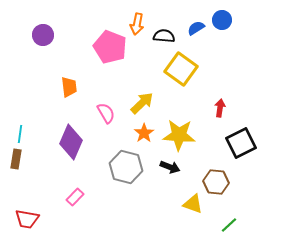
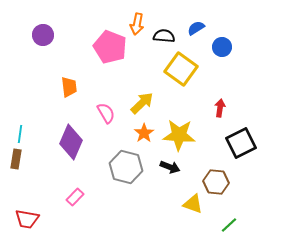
blue circle: moved 27 px down
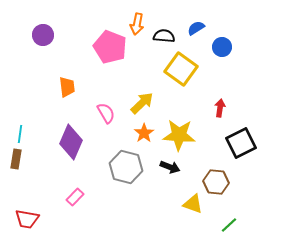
orange trapezoid: moved 2 px left
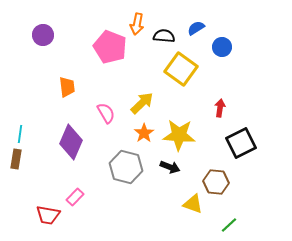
red trapezoid: moved 21 px right, 4 px up
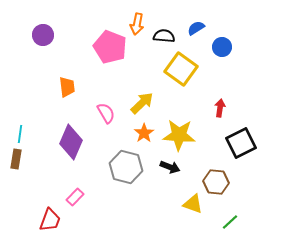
red trapezoid: moved 2 px right, 5 px down; rotated 80 degrees counterclockwise
green line: moved 1 px right, 3 px up
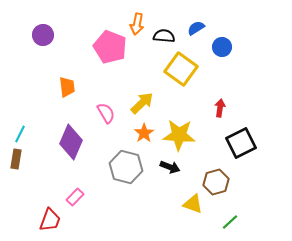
cyan line: rotated 18 degrees clockwise
brown hexagon: rotated 20 degrees counterclockwise
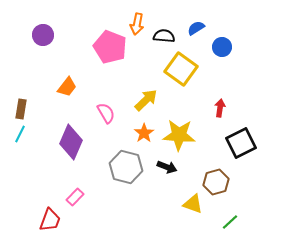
orange trapezoid: rotated 45 degrees clockwise
yellow arrow: moved 4 px right, 3 px up
brown rectangle: moved 5 px right, 50 px up
black arrow: moved 3 px left
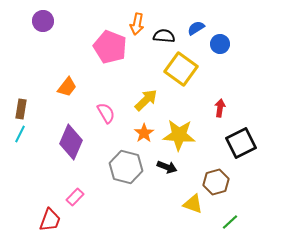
purple circle: moved 14 px up
blue circle: moved 2 px left, 3 px up
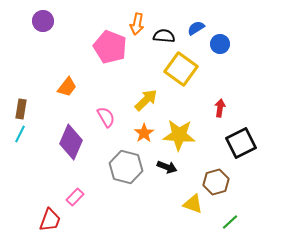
pink semicircle: moved 4 px down
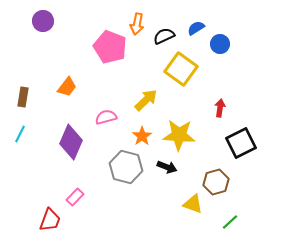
black semicircle: rotated 30 degrees counterclockwise
brown rectangle: moved 2 px right, 12 px up
pink semicircle: rotated 75 degrees counterclockwise
orange star: moved 2 px left, 3 px down
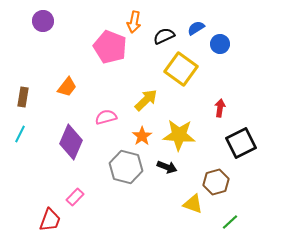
orange arrow: moved 3 px left, 2 px up
